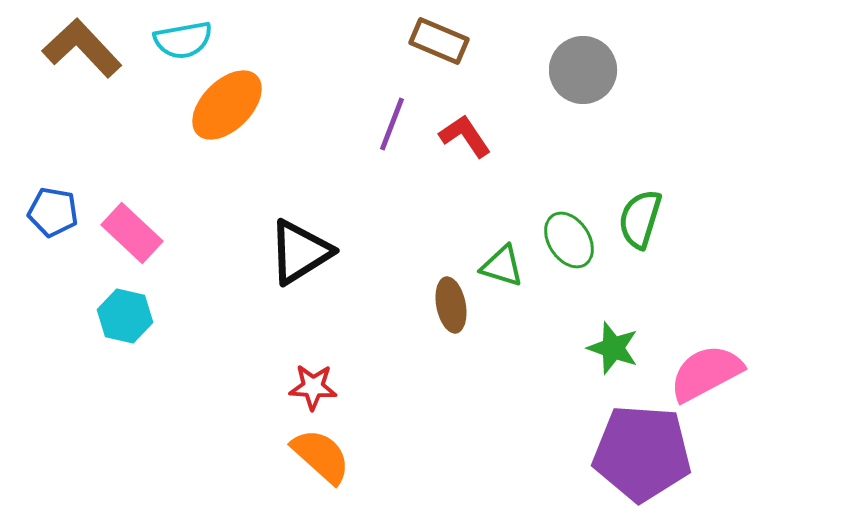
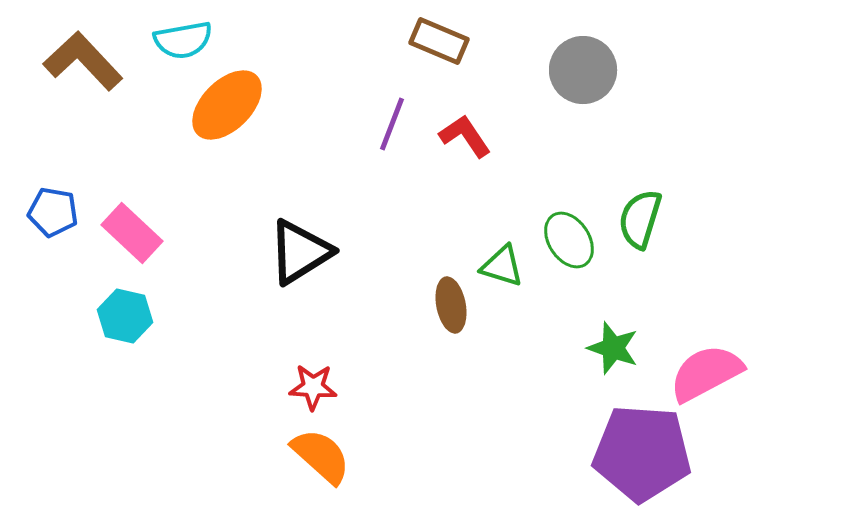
brown L-shape: moved 1 px right, 13 px down
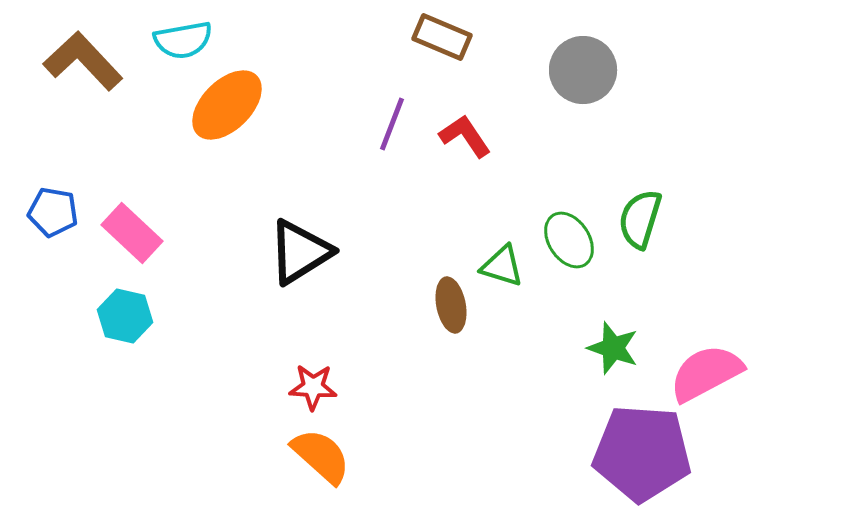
brown rectangle: moved 3 px right, 4 px up
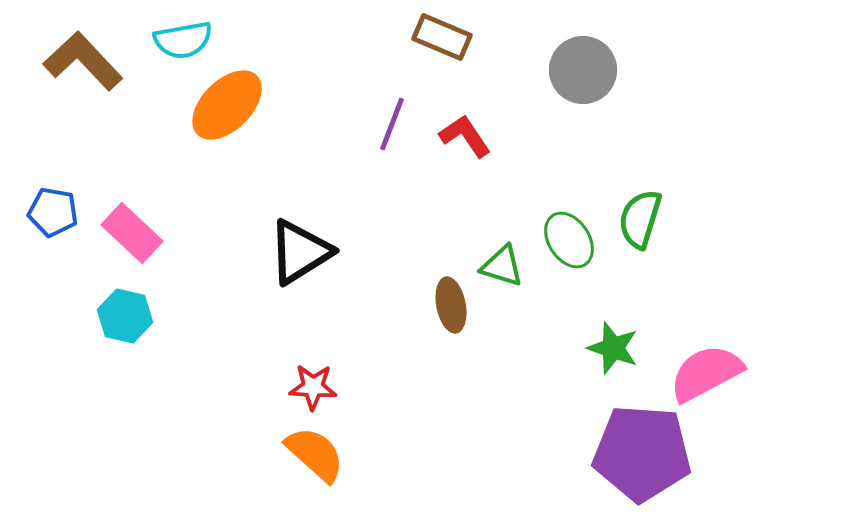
orange semicircle: moved 6 px left, 2 px up
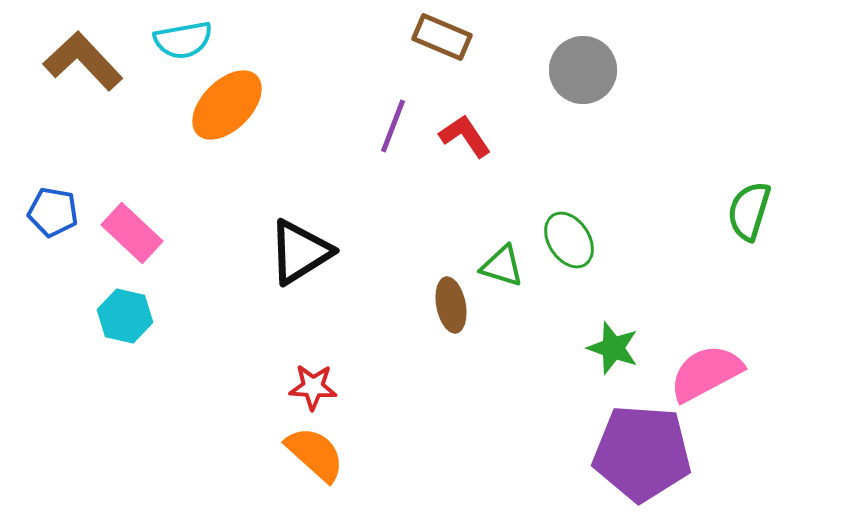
purple line: moved 1 px right, 2 px down
green semicircle: moved 109 px right, 8 px up
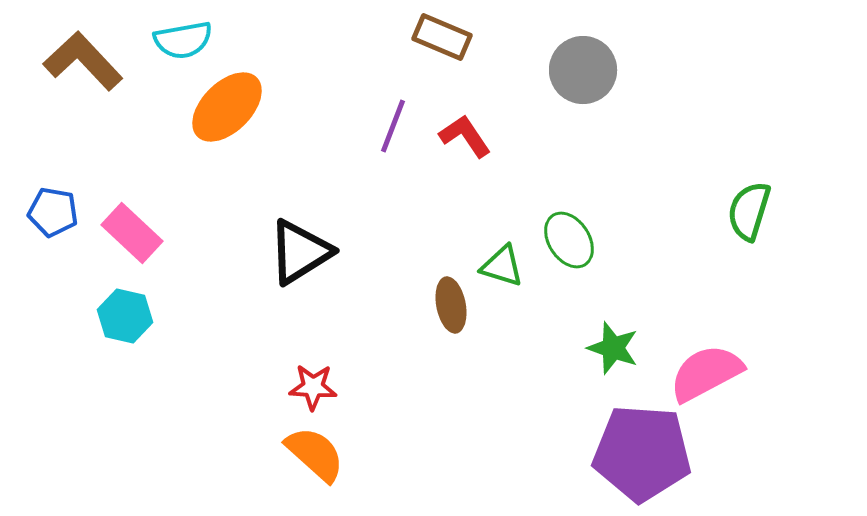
orange ellipse: moved 2 px down
